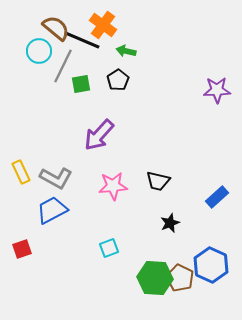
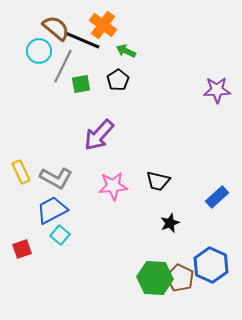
green arrow: rotated 12 degrees clockwise
cyan square: moved 49 px left, 13 px up; rotated 30 degrees counterclockwise
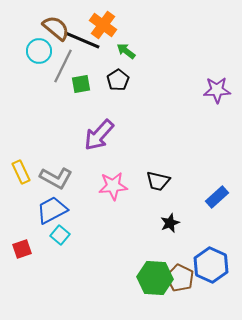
green arrow: rotated 12 degrees clockwise
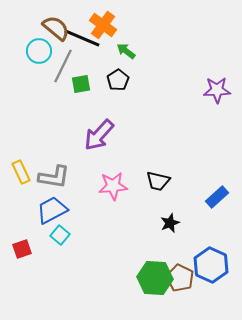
black line: moved 2 px up
gray L-shape: moved 2 px left, 1 px up; rotated 20 degrees counterclockwise
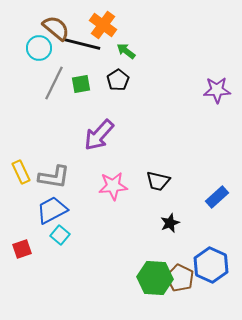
black line: moved 6 px down; rotated 9 degrees counterclockwise
cyan circle: moved 3 px up
gray line: moved 9 px left, 17 px down
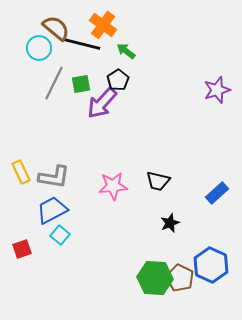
purple star: rotated 16 degrees counterclockwise
purple arrow: moved 3 px right, 32 px up
blue rectangle: moved 4 px up
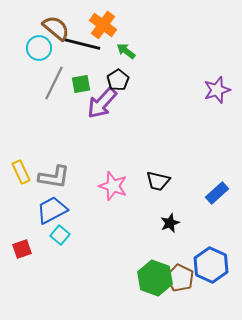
pink star: rotated 24 degrees clockwise
green hexagon: rotated 16 degrees clockwise
